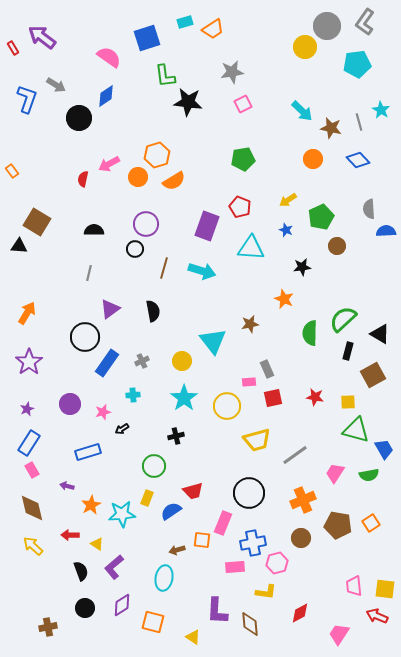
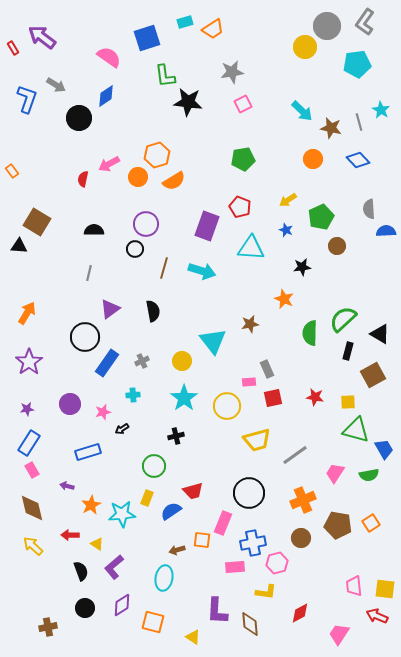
purple star at (27, 409): rotated 16 degrees clockwise
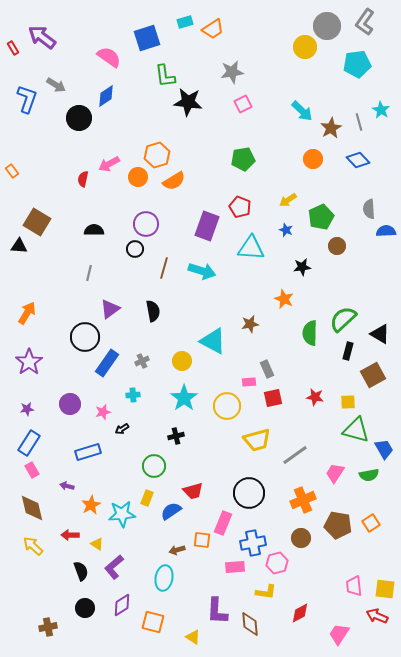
brown star at (331, 128): rotated 30 degrees clockwise
cyan triangle at (213, 341): rotated 24 degrees counterclockwise
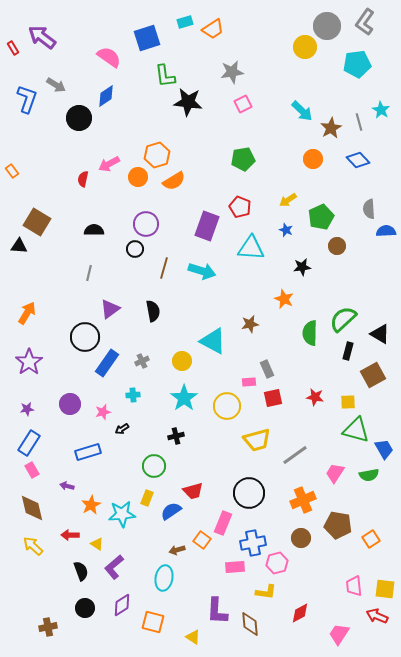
orange square at (371, 523): moved 16 px down
orange square at (202, 540): rotated 30 degrees clockwise
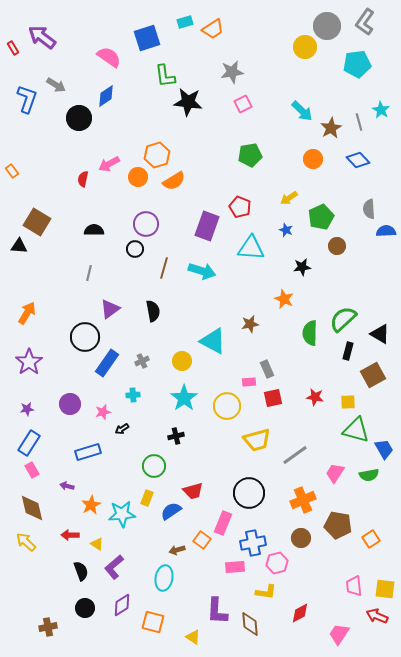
green pentagon at (243, 159): moved 7 px right, 4 px up
yellow arrow at (288, 200): moved 1 px right, 2 px up
yellow arrow at (33, 546): moved 7 px left, 4 px up
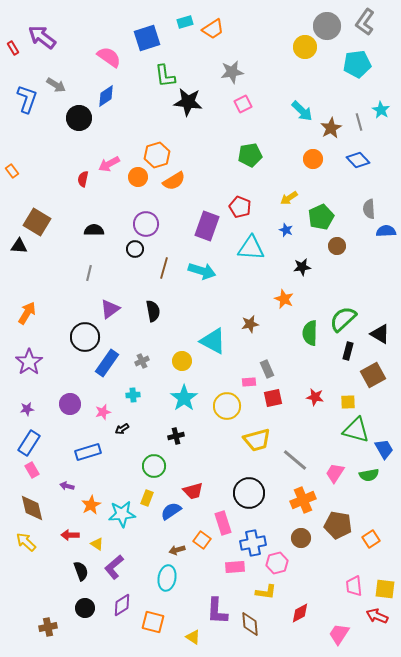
gray line at (295, 455): moved 5 px down; rotated 76 degrees clockwise
pink rectangle at (223, 523): rotated 40 degrees counterclockwise
cyan ellipse at (164, 578): moved 3 px right
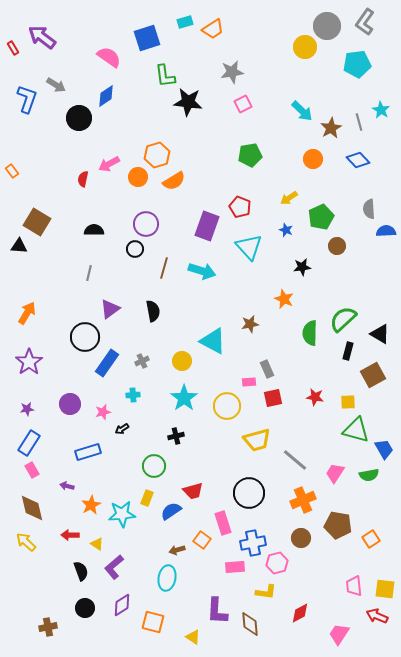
cyan triangle at (251, 248): moved 2 px left, 1 px up; rotated 44 degrees clockwise
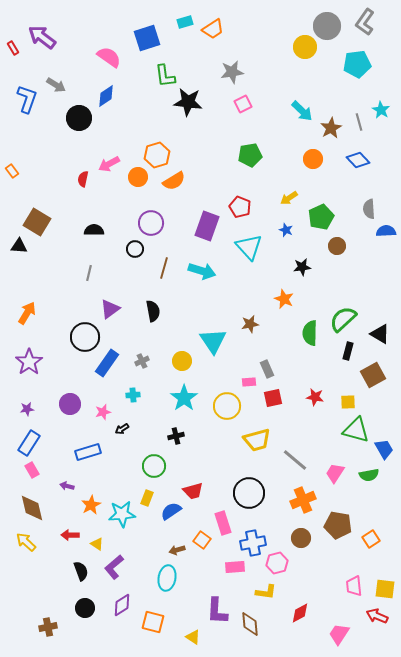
purple circle at (146, 224): moved 5 px right, 1 px up
cyan triangle at (213, 341): rotated 28 degrees clockwise
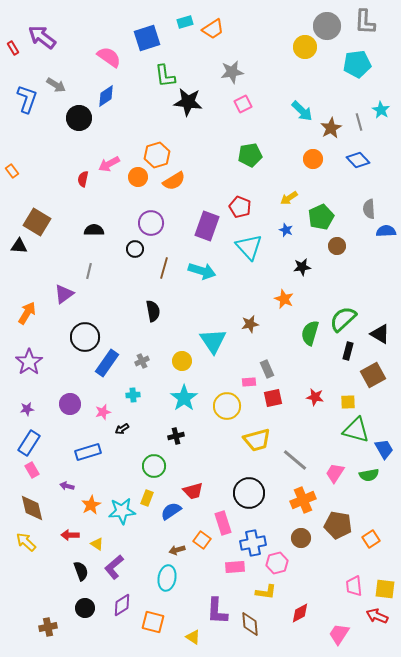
gray L-shape at (365, 22): rotated 32 degrees counterclockwise
gray line at (89, 273): moved 2 px up
purple triangle at (110, 309): moved 46 px left, 15 px up
green semicircle at (310, 333): rotated 15 degrees clockwise
cyan star at (122, 514): moved 3 px up
